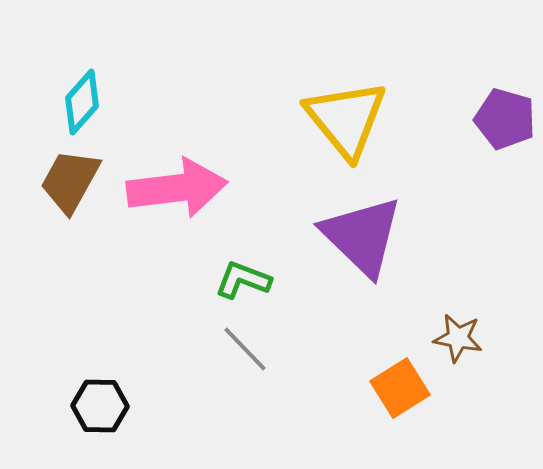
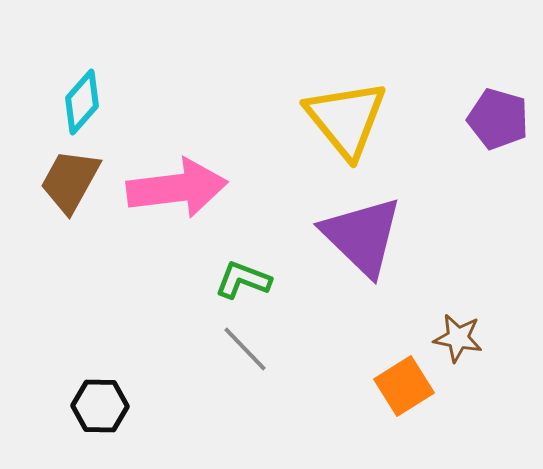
purple pentagon: moved 7 px left
orange square: moved 4 px right, 2 px up
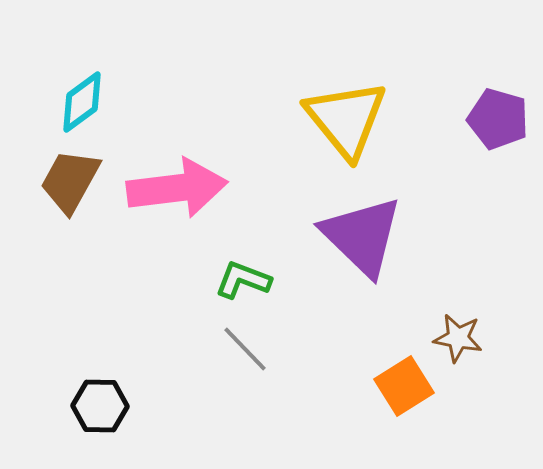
cyan diamond: rotated 12 degrees clockwise
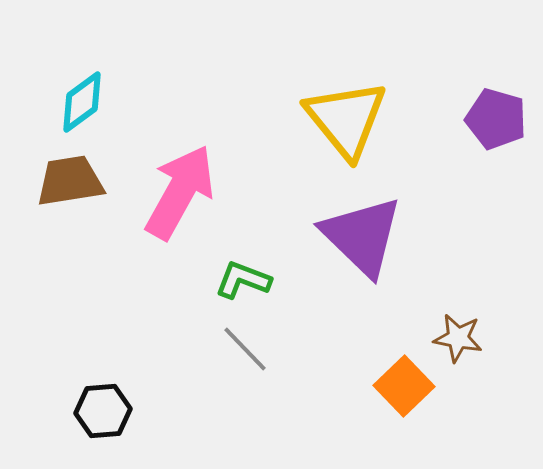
purple pentagon: moved 2 px left
brown trapezoid: rotated 52 degrees clockwise
pink arrow: moved 3 px right, 4 px down; rotated 54 degrees counterclockwise
orange square: rotated 12 degrees counterclockwise
black hexagon: moved 3 px right, 5 px down; rotated 6 degrees counterclockwise
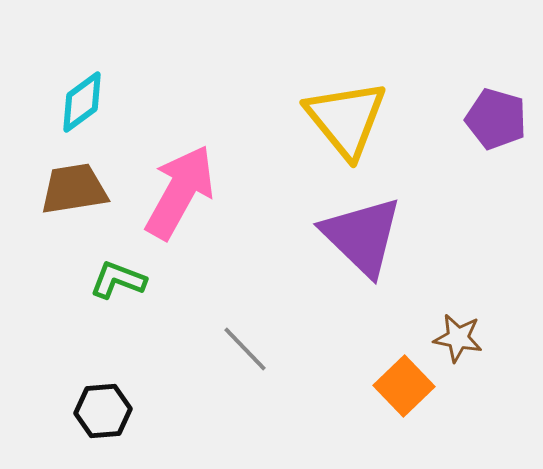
brown trapezoid: moved 4 px right, 8 px down
green L-shape: moved 125 px left
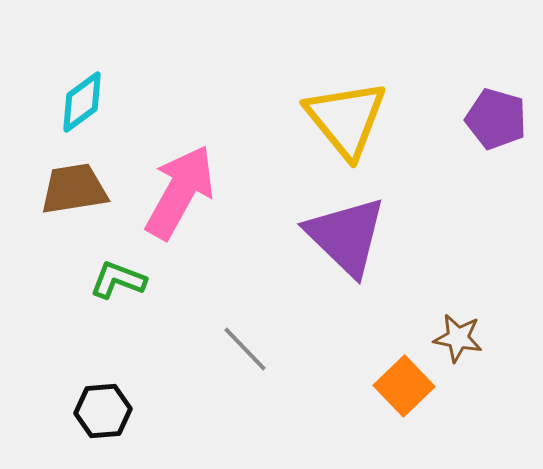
purple triangle: moved 16 px left
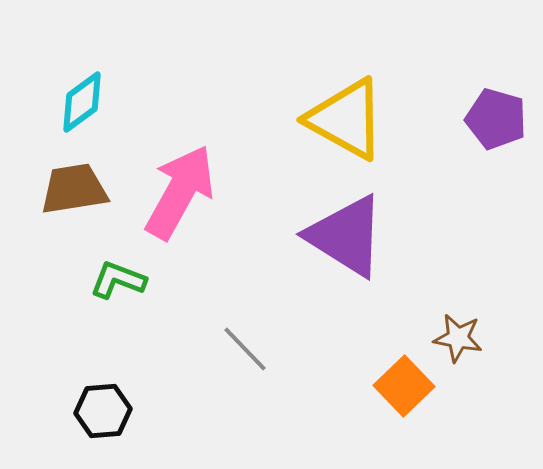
yellow triangle: rotated 22 degrees counterclockwise
purple triangle: rotated 12 degrees counterclockwise
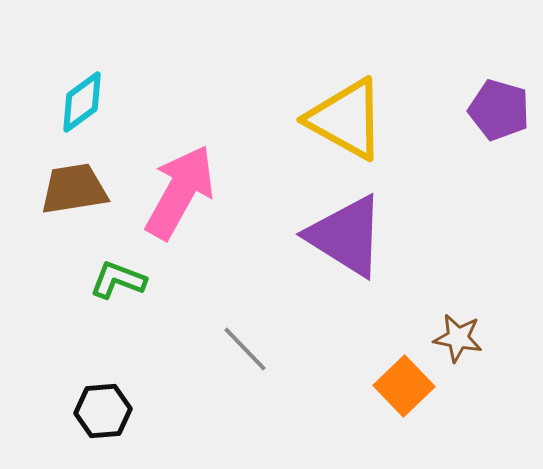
purple pentagon: moved 3 px right, 9 px up
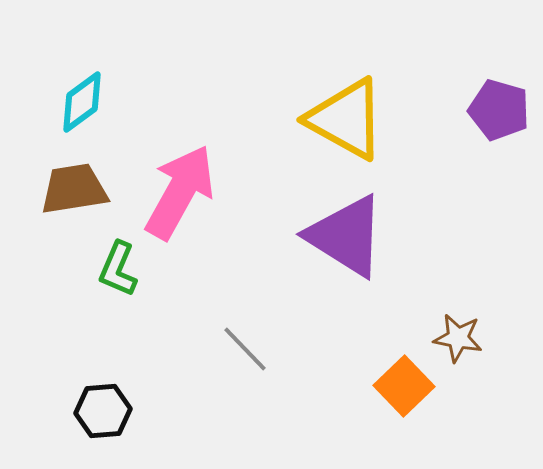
green L-shape: moved 11 px up; rotated 88 degrees counterclockwise
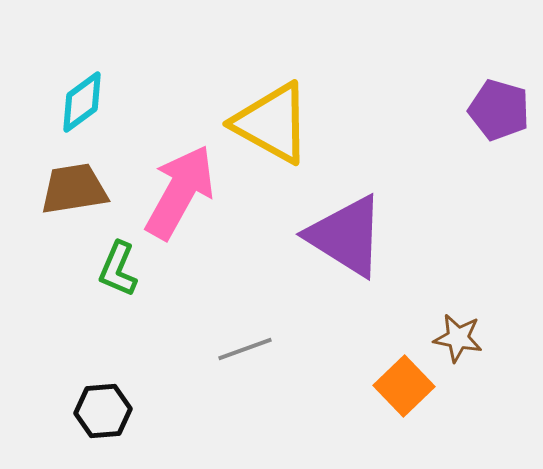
yellow triangle: moved 74 px left, 4 px down
gray line: rotated 66 degrees counterclockwise
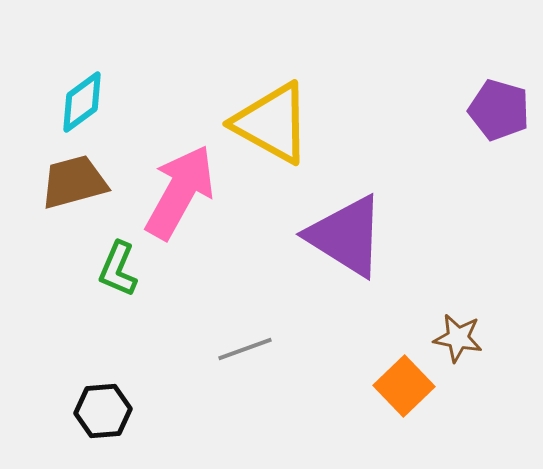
brown trapezoid: moved 7 px up; rotated 6 degrees counterclockwise
